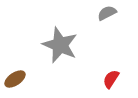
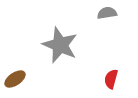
gray semicircle: rotated 18 degrees clockwise
red semicircle: rotated 18 degrees counterclockwise
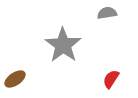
gray star: moved 3 px right; rotated 12 degrees clockwise
red semicircle: rotated 18 degrees clockwise
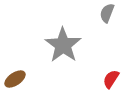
gray semicircle: rotated 60 degrees counterclockwise
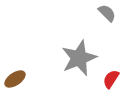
gray semicircle: rotated 114 degrees clockwise
gray star: moved 16 px right, 13 px down; rotated 15 degrees clockwise
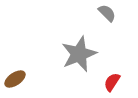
gray star: moved 4 px up
red semicircle: moved 1 px right, 3 px down
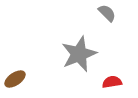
red semicircle: rotated 48 degrees clockwise
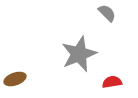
brown ellipse: rotated 15 degrees clockwise
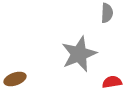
gray semicircle: rotated 48 degrees clockwise
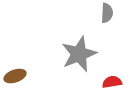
brown ellipse: moved 3 px up
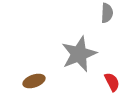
brown ellipse: moved 19 px right, 5 px down
red semicircle: rotated 72 degrees clockwise
